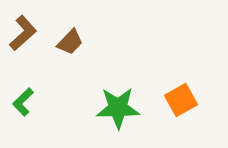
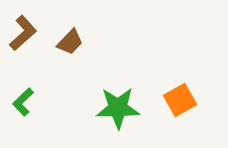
orange square: moved 1 px left
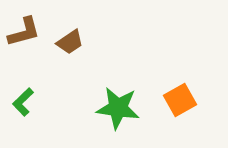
brown L-shape: moved 1 px right, 1 px up; rotated 27 degrees clockwise
brown trapezoid: rotated 12 degrees clockwise
green star: rotated 9 degrees clockwise
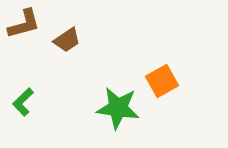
brown L-shape: moved 8 px up
brown trapezoid: moved 3 px left, 2 px up
orange square: moved 18 px left, 19 px up
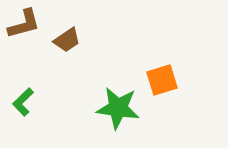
orange square: moved 1 px up; rotated 12 degrees clockwise
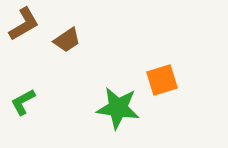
brown L-shape: rotated 15 degrees counterclockwise
green L-shape: rotated 16 degrees clockwise
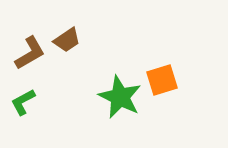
brown L-shape: moved 6 px right, 29 px down
green star: moved 2 px right, 11 px up; rotated 18 degrees clockwise
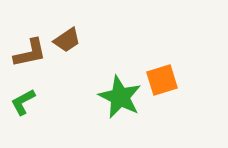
brown L-shape: rotated 18 degrees clockwise
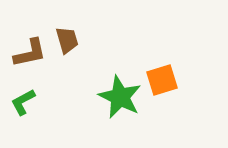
brown trapezoid: rotated 72 degrees counterclockwise
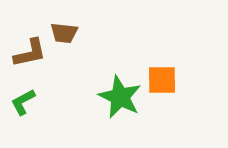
brown trapezoid: moved 3 px left, 7 px up; rotated 112 degrees clockwise
orange square: rotated 16 degrees clockwise
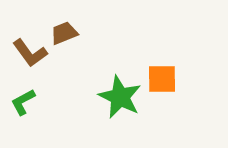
brown trapezoid: rotated 152 degrees clockwise
brown L-shape: rotated 66 degrees clockwise
orange square: moved 1 px up
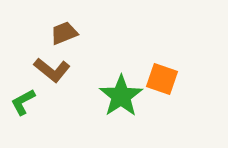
brown L-shape: moved 22 px right, 17 px down; rotated 15 degrees counterclockwise
orange square: rotated 20 degrees clockwise
green star: moved 1 px right, 1 px up; rotated 12 degrees clockwise
